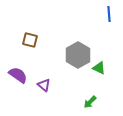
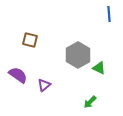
purple triangle: rotated 40 degrees clockwise
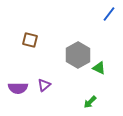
blue line: rotated 42 degrees clockwise
purple semicircle: moved 13 px down; rotated 144 degrees clockwise
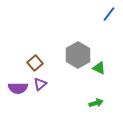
brown square: moved 5 px right, 23 px down; rotated 35 degrees clockwise
purple triangle: moved 4 px left, 1 px up
green arrow: moved 6 px right, 1 px down; rotated 152 degrees counterclockwise
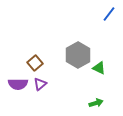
purple semicircle: moved 4 px up
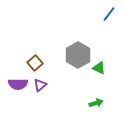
purple triangle: moved 1 px down
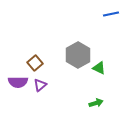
blue line: moved 2 px right; rotated 42 degrees clockwise
purple semicircle: moved 2 px up
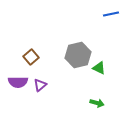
gray hexagon: rotated 15 degrees clockwise
brown square: moved 4 px left, 6 px up
green arrow: moved 1 px right; rotated 32 degrees clockwise
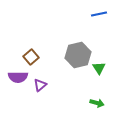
blue line: moved 12 px left
green triangle: rotated 32 degrees clockwise
purple semicircle: moved 5 px up
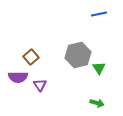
purple triangle: rotated 24 degrees counterclockwise
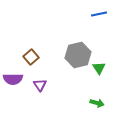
purple semicircle: moved 5 px left, 2 px down
